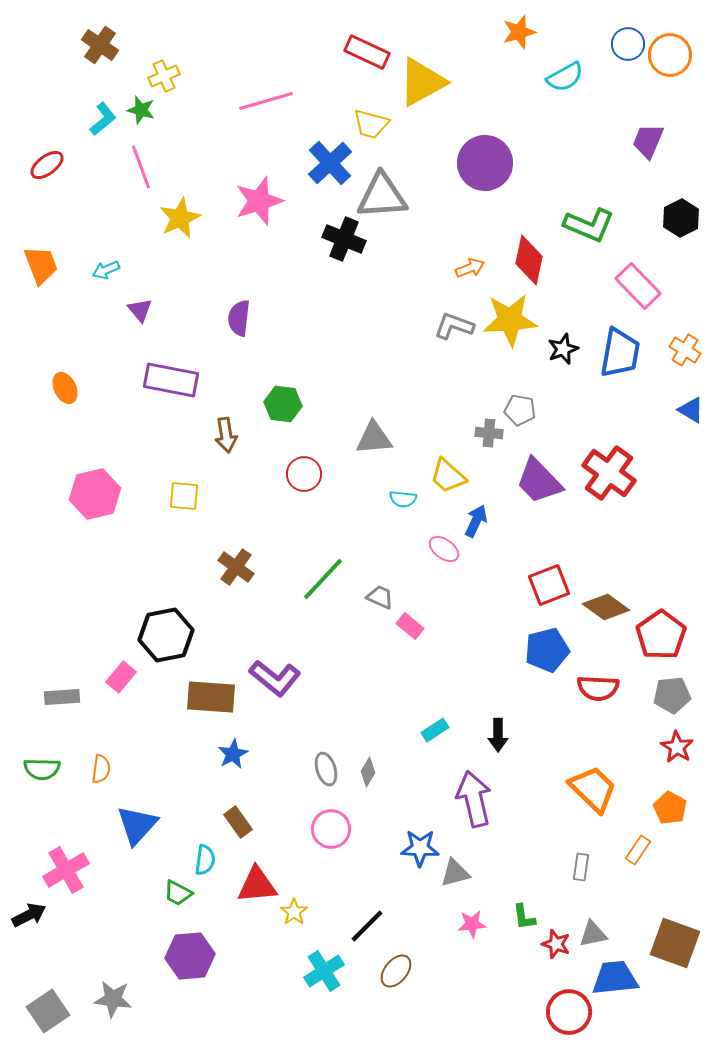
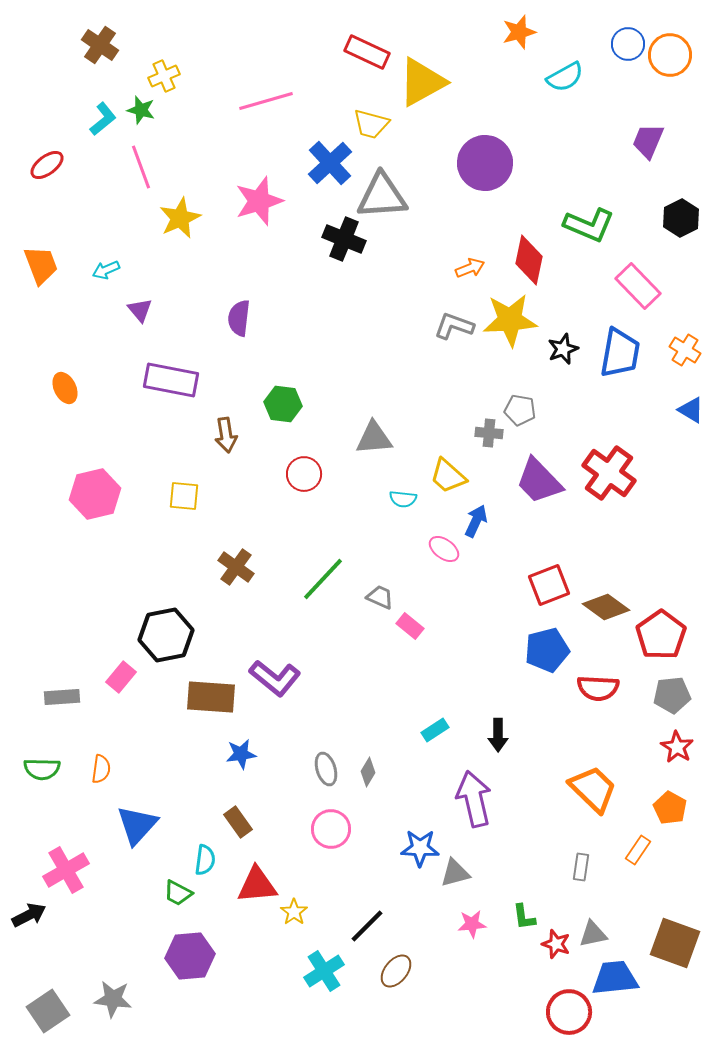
blue star at (233, 754): moved 8 px right; rotated 20 degrees clockwise
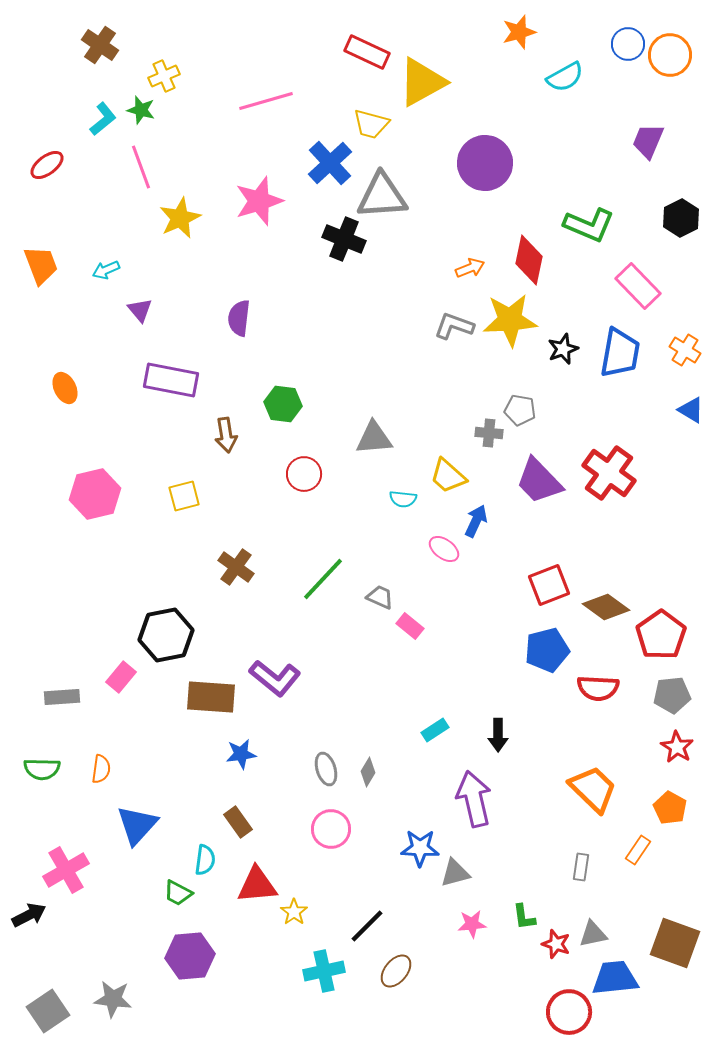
yellow square at (184, 496): rotated 20 degrees counterclockwise
cyan cross at (324, 971): rotated 21 degrees clockwise
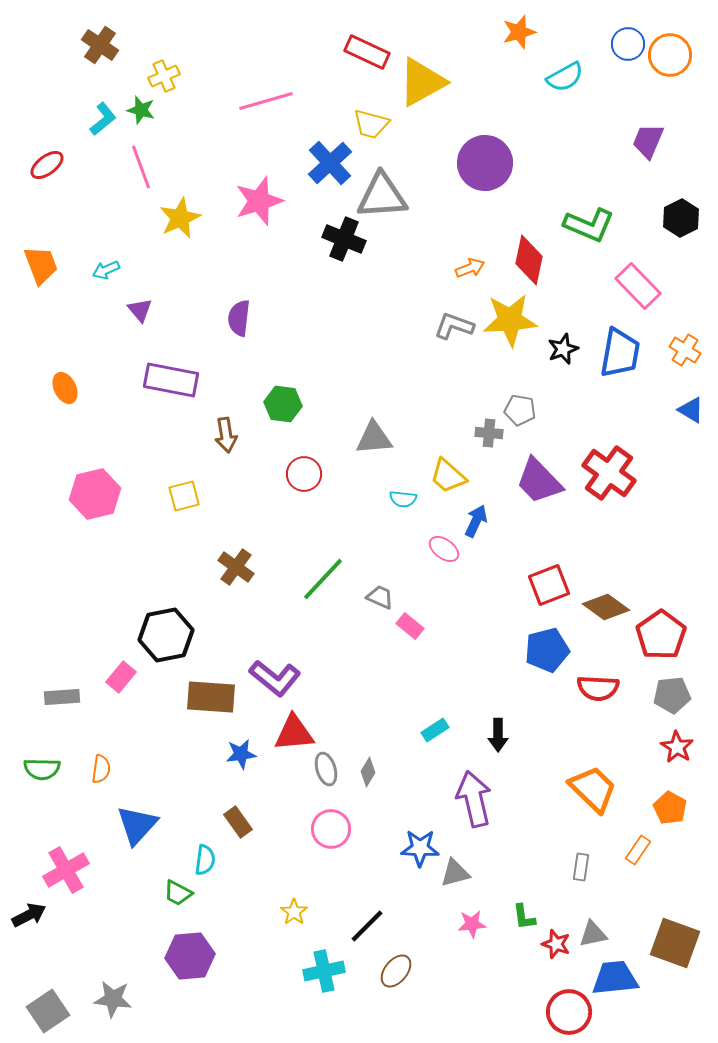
red triangle at (257, 885): moved 37 px right, 152 px up
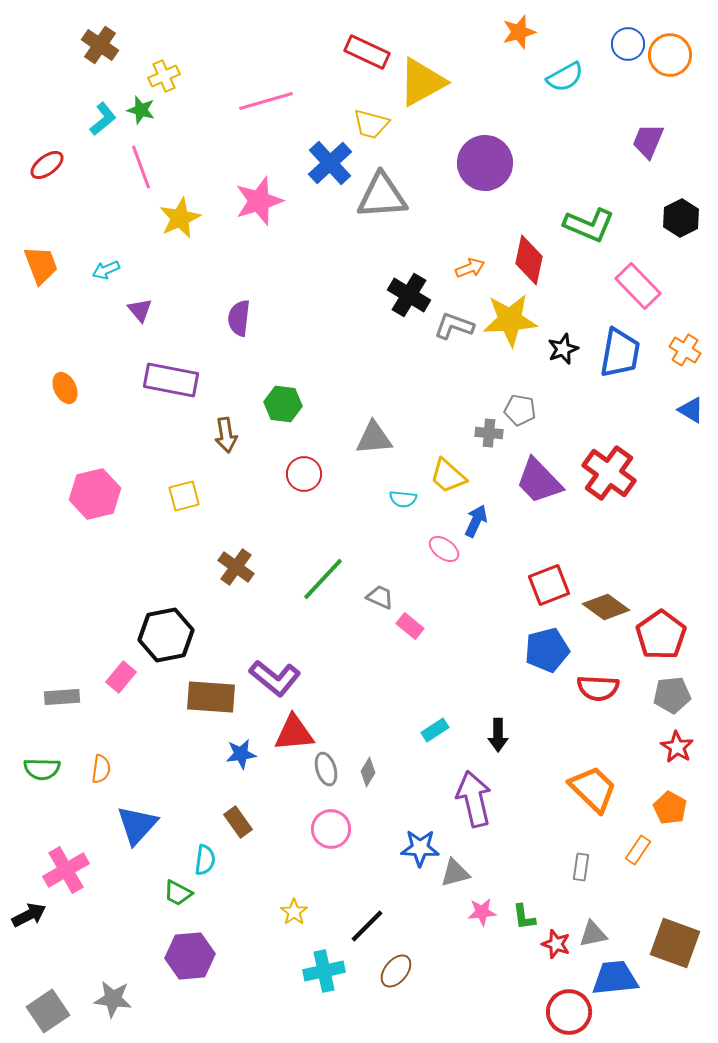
black cross at (344, 239): moved 65 px right, 56 px down; rotated 9 degrees clockwise
pink star at (472, 924): moved 10 px right, 12 px up
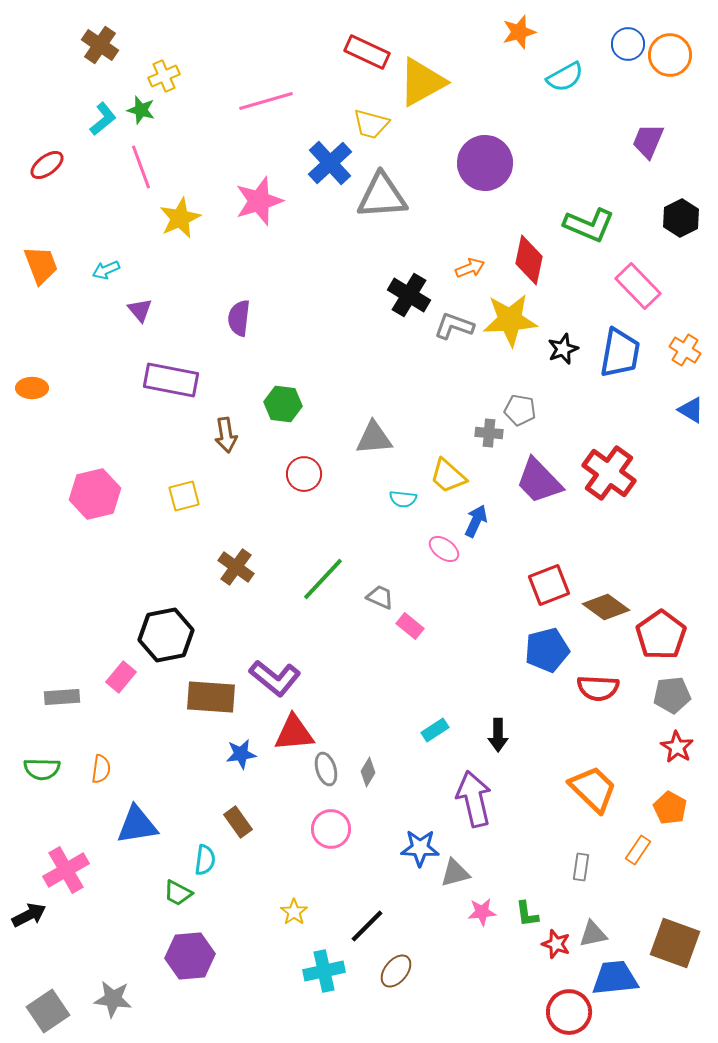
orange ellipse at (65, 388): moved 33 px left; rotated 64 degrees counterclockwise
blue triangle at (137, 825): rotated 39 degrees clockwise
green L-shape at (524, 917): moved 3 px right, 3 px up
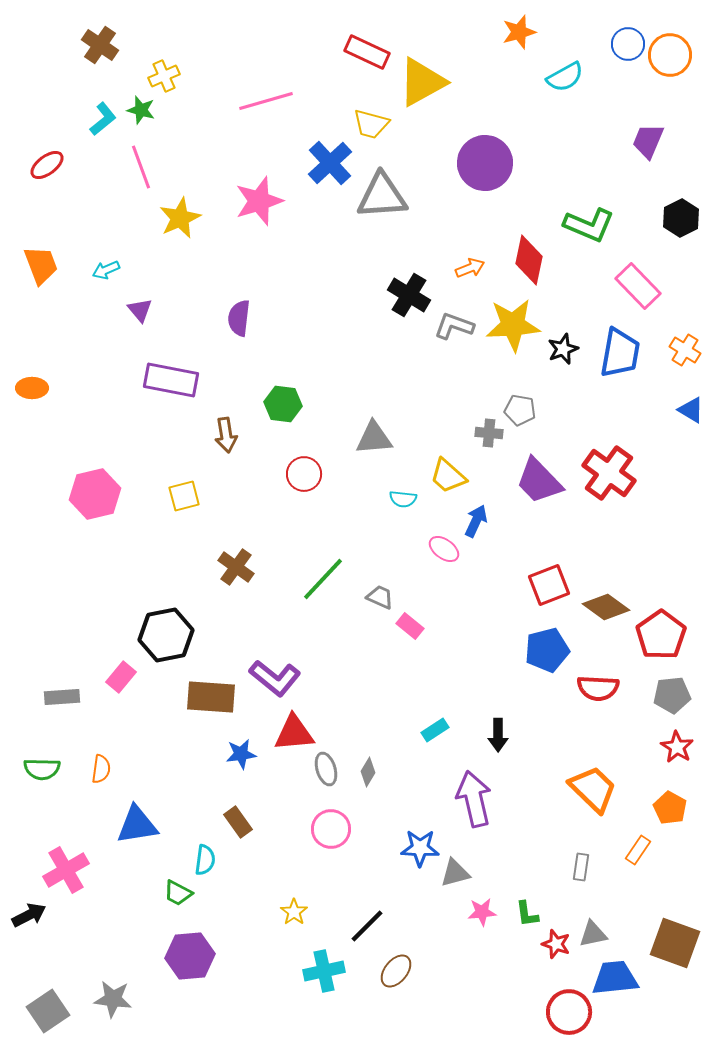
yellow star at (510, 320): moved 3 px right, 5 px down
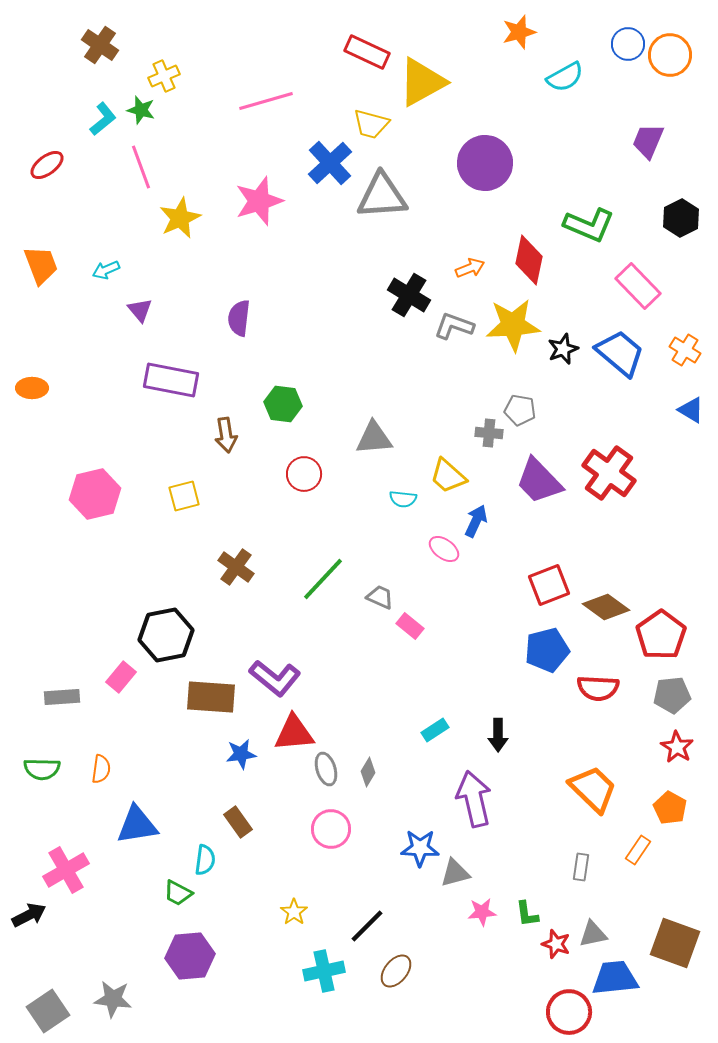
blue trapezoid at (620, 353): rotated 60 degrees counterclockwise
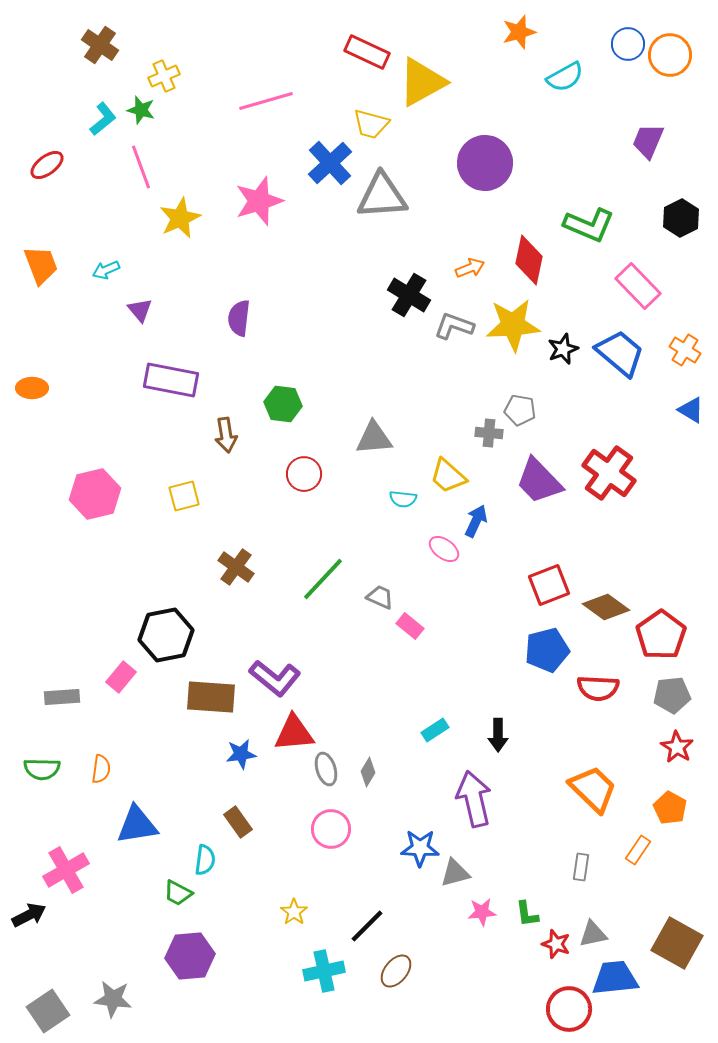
brown square at (675, 943): moved 2 px right; rotated 9 degrees clockwise
red circle at (569, 1012): moved 3 px up
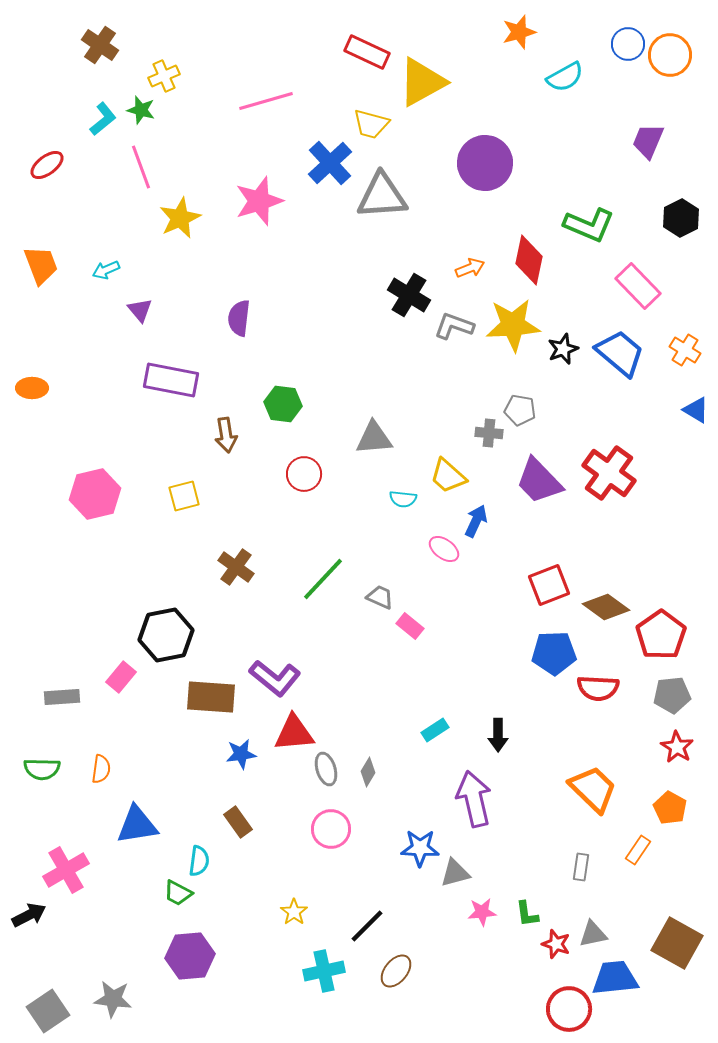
blue triangle at (691, 410): moved 5 px right
blue pentagon at (547, 650): moved 7 px right, 3 px down; rotated 12 degrees clockwise
cyan semicircle at (205, 860): moved 6 px left, 1 px down
